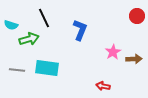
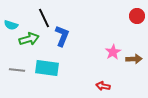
blue L-shape: moved 18 px left, 6 px down
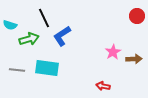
cyan semicircle: moved 1 px left
blue L-shape: rotated 145 degrees counterclockwise
